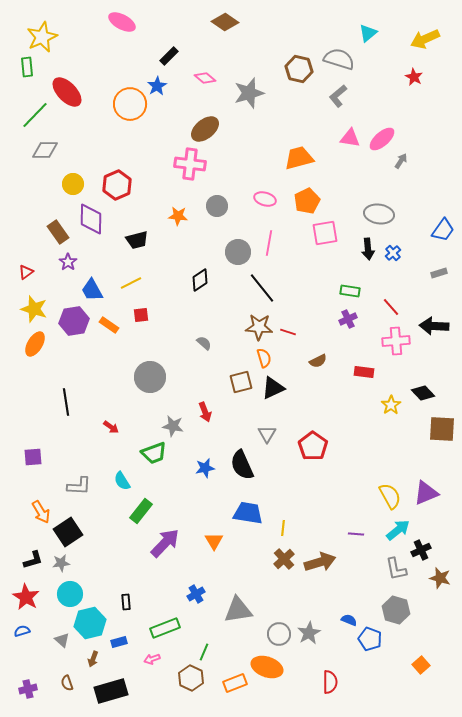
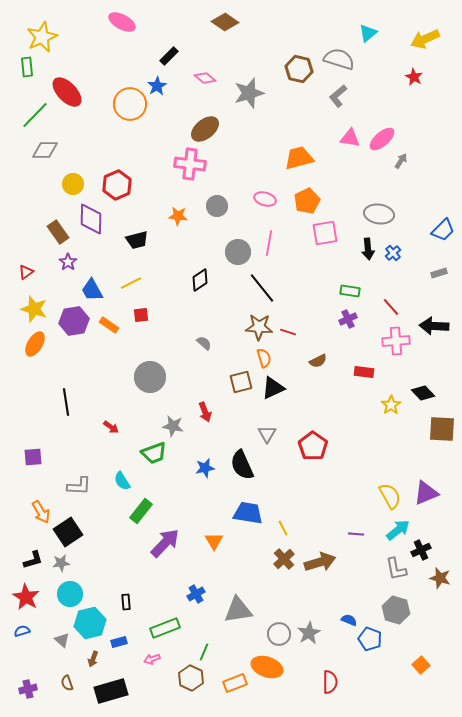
blue trapezoid at (443, 230): rotated 10 degrees clockwise
yellow line at (283, 528): rotated 35 degrees counterclockwise
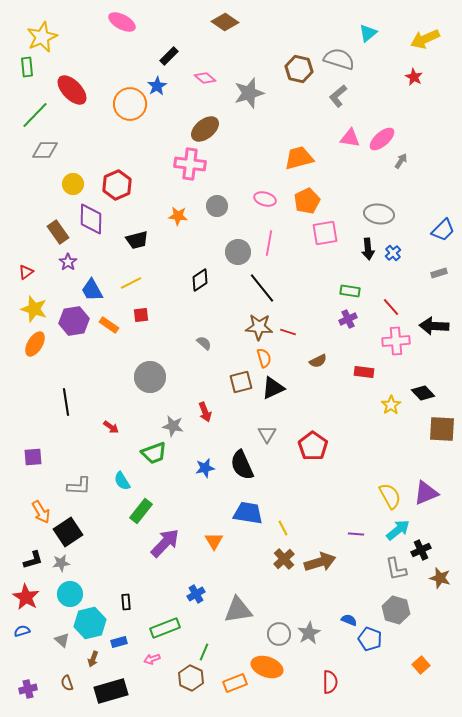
red ellipse at (67, 92): moved 5 px right, 2 px up
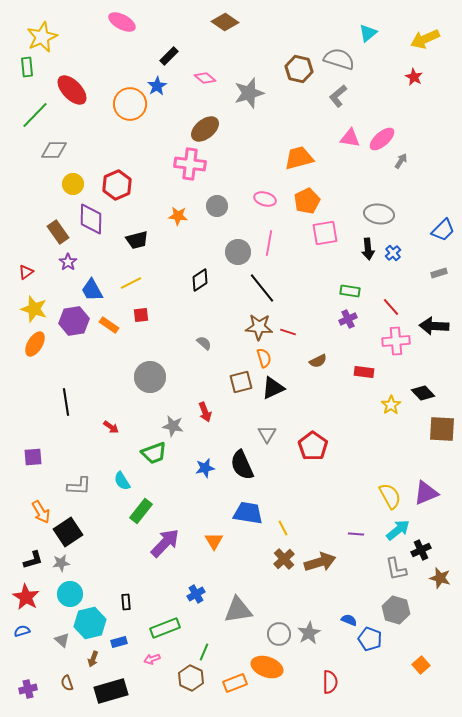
gray diamond at (45, 150): moved 9 px right
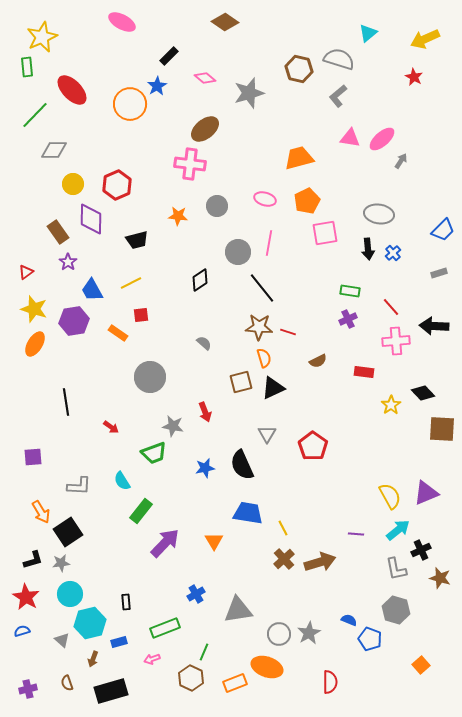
orange rectangle at (109, 325): moved 9 px right, 8 px down
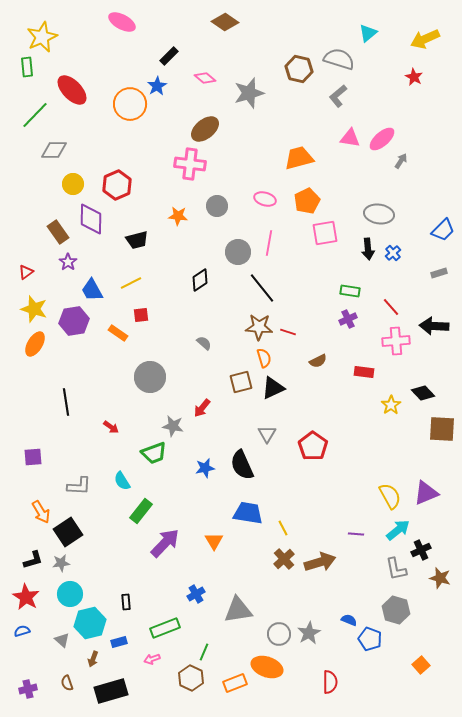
red arrow at (205, 412): moved 3 px left, 4 px up; rotated 60 degrees clockwise
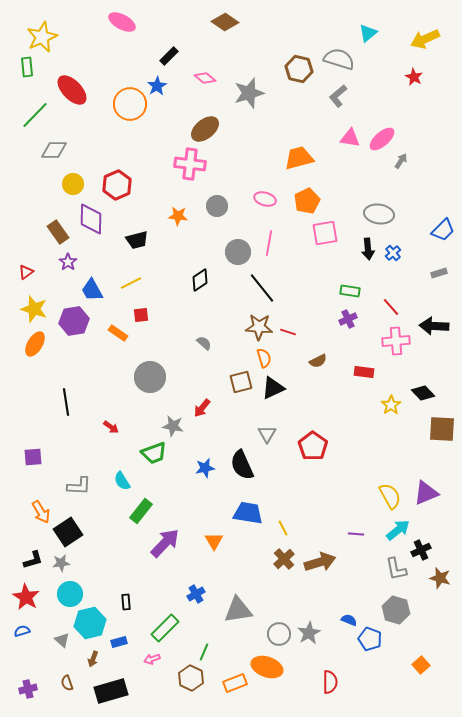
green rectangle at (165, 628): rotated 24 degrees counterclockwise
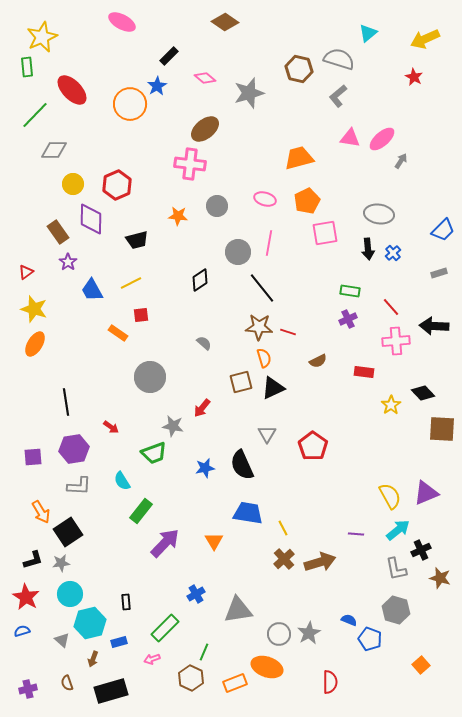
purple hexagon at (74, 321): moved 128 px down
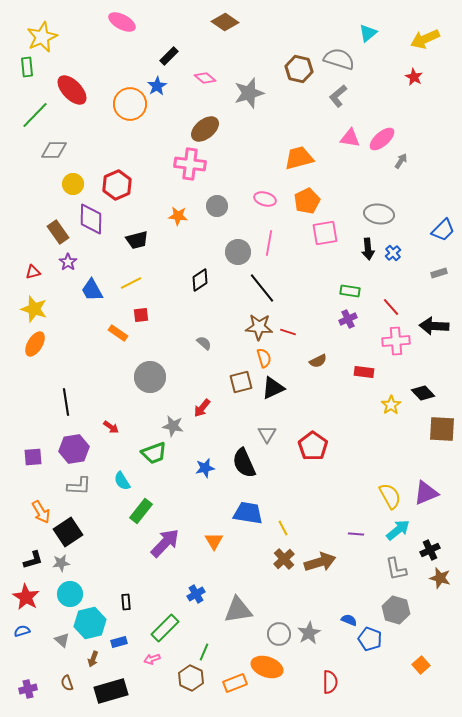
red triangle at (26, 272): moved 7 px right; rotated 21 degrees clockwise
black semicircle at (242, 465): moved 2 px right, 2 px up
black cross at (421, 550): moved 9 px right
